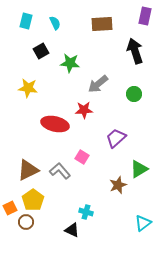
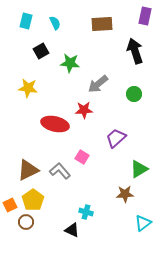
brown star: moved 7 px right, 9 px down; rotated 18 degrees clockwise
orange square: moved 3 px up
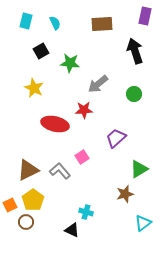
yellow star: moved 6 px right; rotated 18 degrees clockwise
pink square: rotated 24 degrees clockwise
brown star: rotated 12 degrees counterclockwise
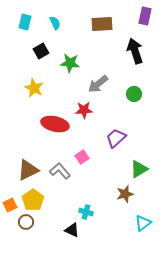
cyan rectangle: moved 1 px left, 1 px down
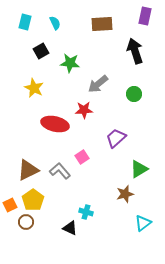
black triangle: moved 2 px left, 2 px up
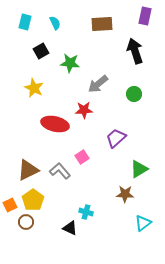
brown star: rotated 18 degrees clockwise
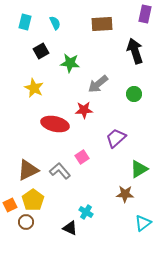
purple rectangle: moved 2 px up
cyan cross: rotated 16 degrees clockwise
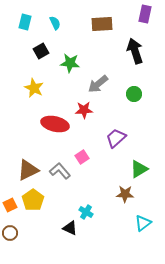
brown circle: moved 16 px left, 11 px down
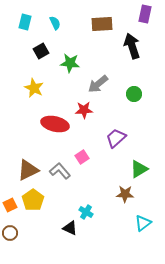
black arrow: moved 3 px left, 5 px up
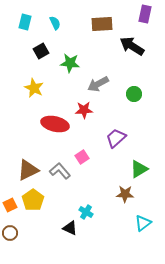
black arrow: rotated 40 degrees counterclockwise
gray arrow: rotated 10 degrees clockwise
